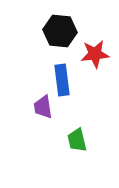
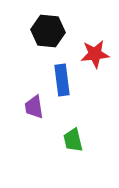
black hexagon: moved 12 px left
purple trapezoid: moved 9 px left
green trapezoid: moved 4 px left
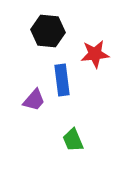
purple trapezoid: moved 7 px up; rotated 130 degrees counterclockwise
green trapezoid: rotated 10 degrees counterclockwise
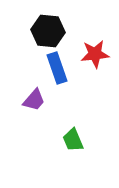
blue rectangle: moved 5 px left, 12 px up; rotated 12 degrees counterclockwise
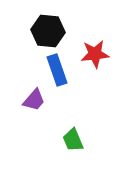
blue rectangle: moved 2 px down
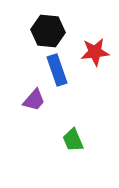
red star: moved 2 px up
